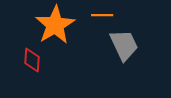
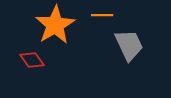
gray trapezoid: moved 5 px right
red diamond: rotated 40 degrees counterclockwise
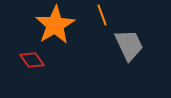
orange line: rotated 70 degrees clockwise
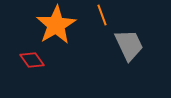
orange star: moved 1 px right
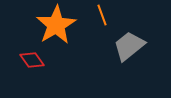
gray trapezoid: moved 1 px down; rotated 104 degrees counterclockwise
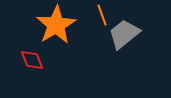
gray trapezoid: moved 5 px left, 12 px up
red diamond: rotated 15 degrees clockwise
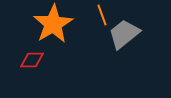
orange star: moved 3 px left, 1 px up
red diamond: rotated 70 degrees counterclockwise
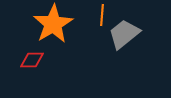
orange line: rotated 25 degrees clockwise
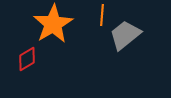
gray trapezoid: moved 1 px right, 1 px down
red diamond: moved 5 px left, 1 px up; rotated 30 degrees counterclockwise
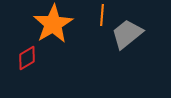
gray trapezoid: moved 2 px right, 1 px up
red diamond: moved 1 px up
